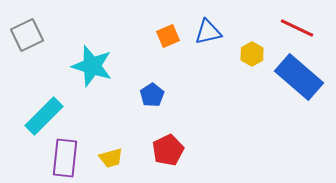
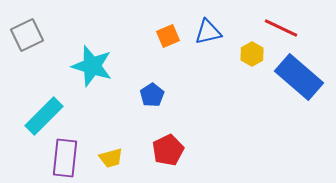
red line: moved 16 px left
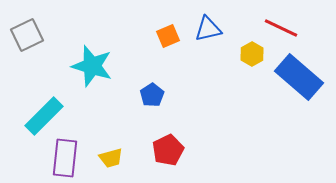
blue triangle: moved 3 px up
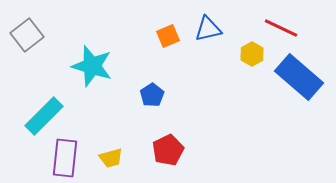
gray square: rotated 12 degrees counterclockwise
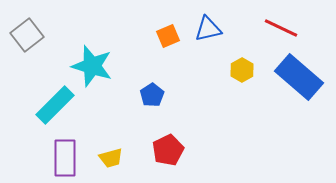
yellow hexagon: moved 10 px left, 16 px down
cyan rectangle: moved 11 px right, 11 px up
purple rectangle: rotated 6 degrees counterclockwise
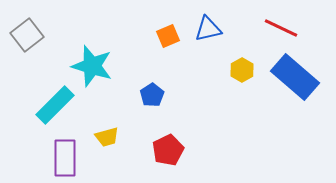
blue rectangle: moved 4 px left
yellow trapezoid: moved 4 px left, 21 px up
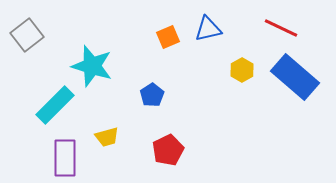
orange square: moved 1 px down
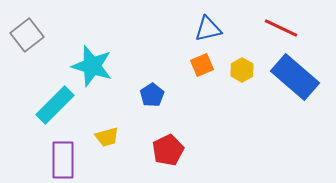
orange square: moved 34 px right, 28 px down
purple rectangle: moved 2 px left, 2 px down
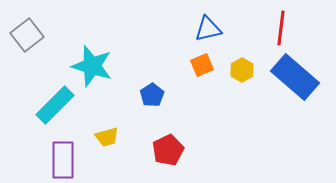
red line: rotated 72 degrees clockwise
